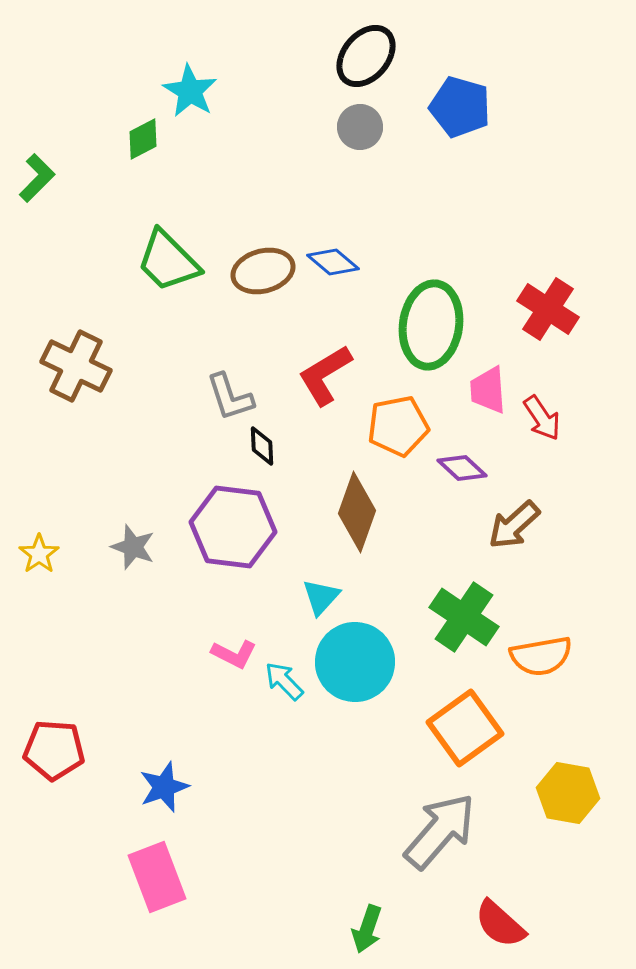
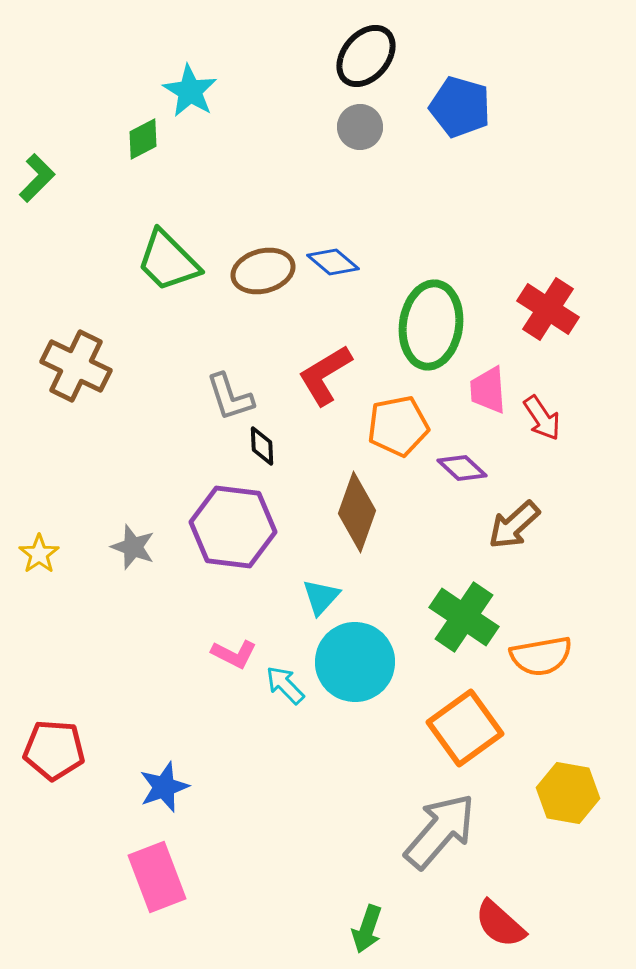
cyan arrow: moved 1 px right, 4 px down
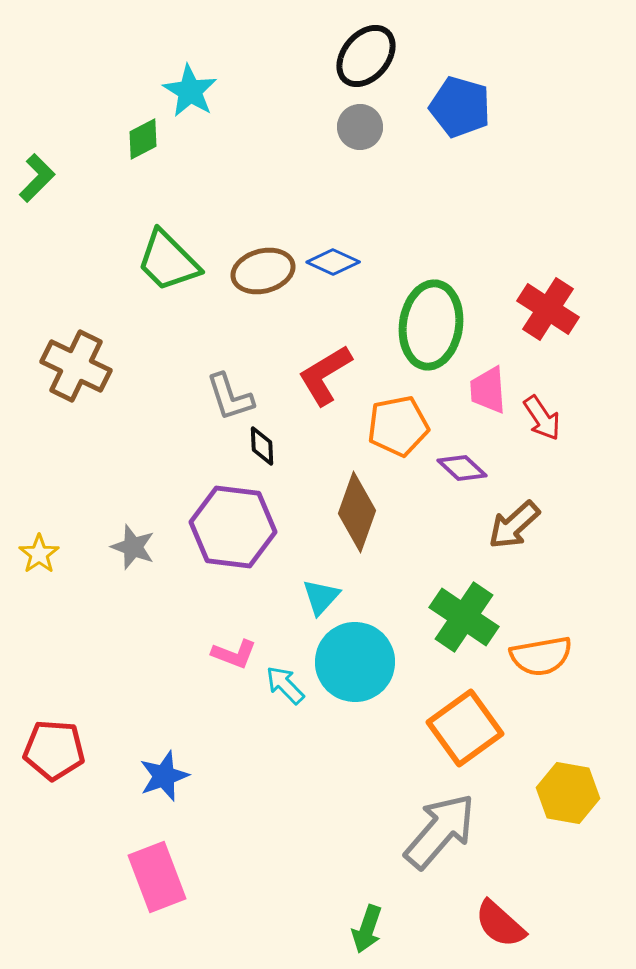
blue diamond: rotated 15 degrees counterclockwise
pink L-shape: rotated 6 degrees counterclockwise
blue star: moved 11 px up
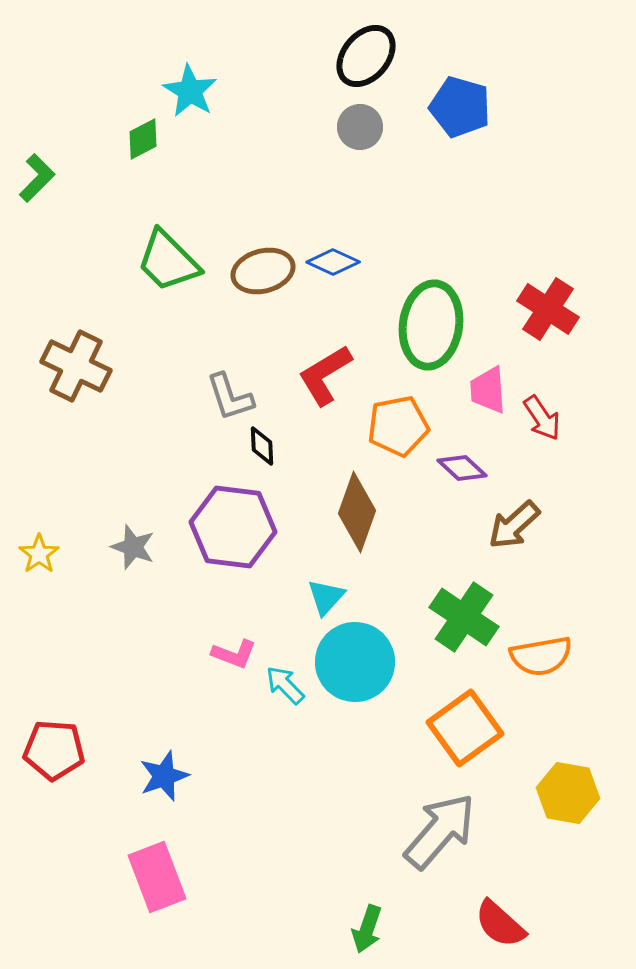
cyan triangle: moved 5 px right
